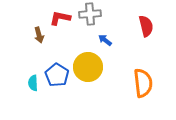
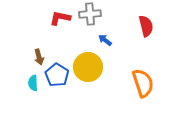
brown arrow: moved 22 px down
orange semicircle: rotated 12 degrees counterclockwise
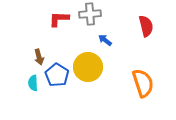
red L-shape: moved 1 px left, 1 px down; rotated 10 degrees counterclockwise
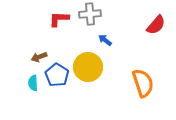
red semicircle: moved 10 px right, 1 px up; rotated 55 degrees clockwise
brown arrow: rotated 84 degrees clockwise
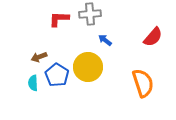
red semicircle: moved 3 px left, 12 px down
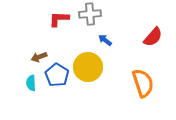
cyan semicircle: moved 2 px left
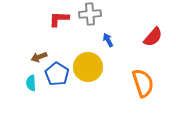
blue arrow: moved 3 px right; rotated 24 degrees clockwise
blue pentagon: moved 1 px up
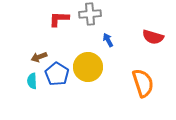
red semicircle: rotated 65 degrees clockwise
cyan semicircle: moved 1 px right, 2 px up
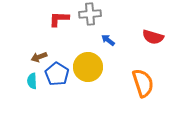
blue arrow: rotated 24 degrees counterclockwise
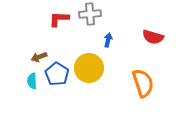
blue arrow: rotated 64 degrees clockwise
yellow circle: moved 1 px right, 1 px down
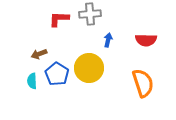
red semicircle: moved 7 px left, 3 px down; rotated 15 degrees counterclockwise
brown arrow: moved 3 px up
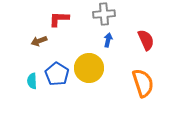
gray cross: moved 14 px right
red semicircle: rotated 115 degrees counterclockwise
brown arrow: moved 13 px up
